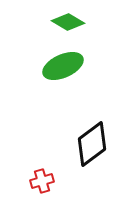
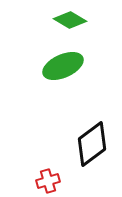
green diamond: moved 2 px right, 2 px up
red cross: moved 6 px right
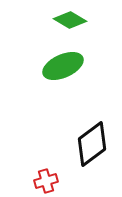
red cross: moved 2 px left
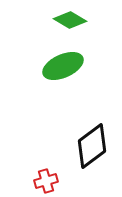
black diamond: moved 2 px down
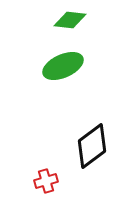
green diamond: rotated 24 degrees counterclockwise
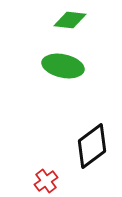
green ellipse: rotated 36 degrees clockwise
red cross: rotated 20 degrees counterclockwise
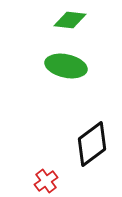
green ellipse: moved 3 px right
black diamond: moved 2 px up
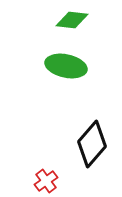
green diamond: moved 2 px right
black diamond: rotated 12 degrees counterclockwise
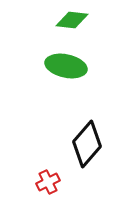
black diamond: moved 5 px left
red cross: moved 2 px right, 1 px down; rotated 10 degrees clockwise
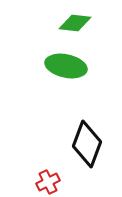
green diamond: moved 3 px right, 3 px down
black diamond: rotated 21 degrees counterclockwise
